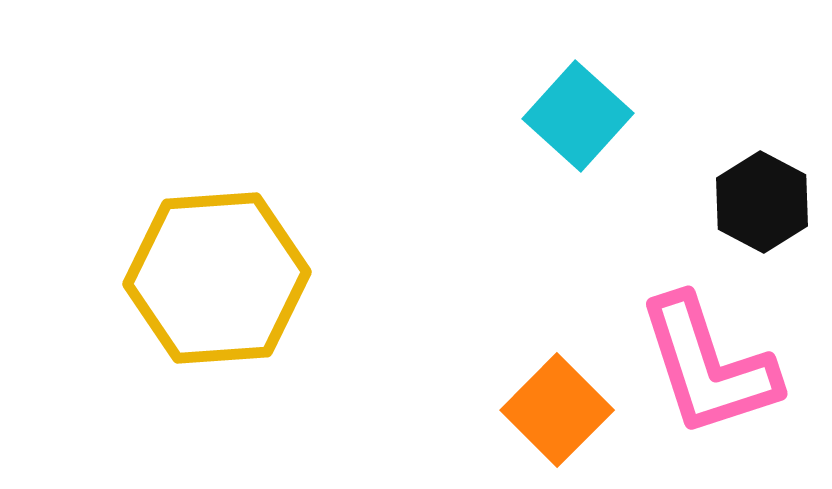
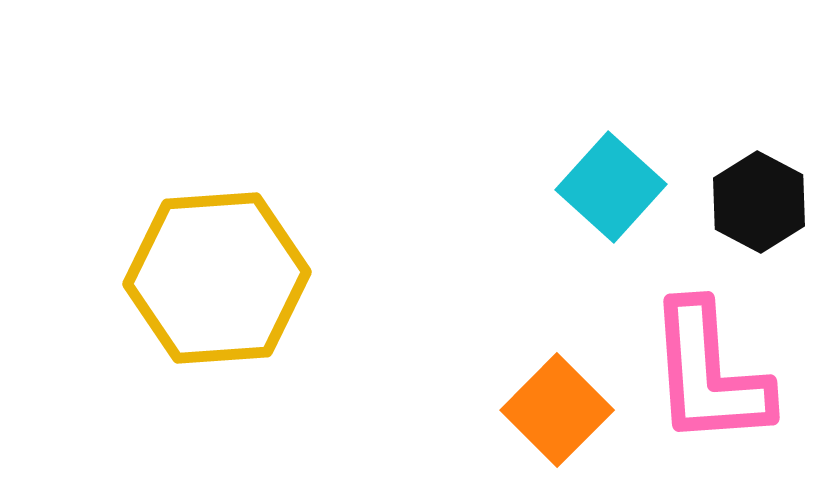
cyan square: moved 33 px right, 71 px down
black hexagon: moved 3 px left
pink L-shape: moved 1 px right, 8 px down; rotated 14 degrees clockwise
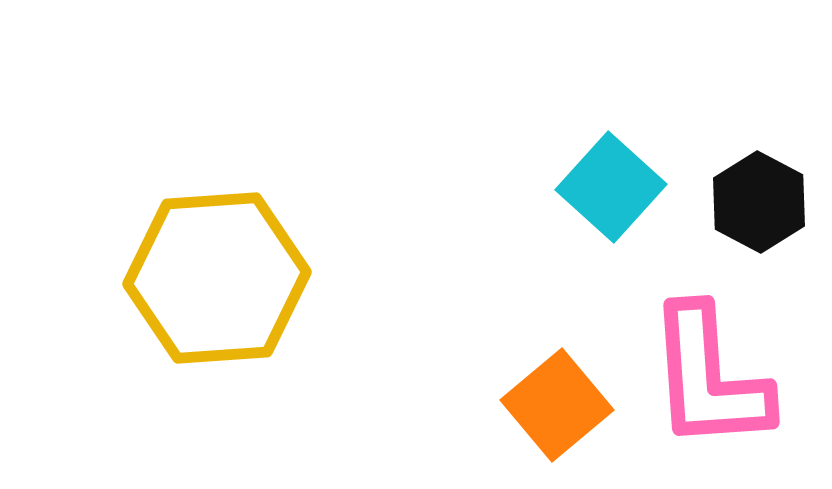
pink L-shape: moved 4 px down
orange square: moved 5 px up; rotated 5 degrees clockwise
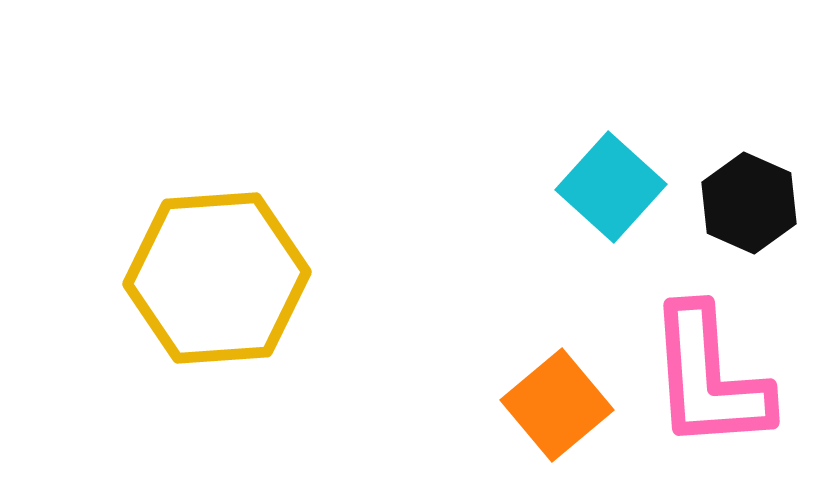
black hexagon: moved 10 px left, 1 px down; rotated 4 degrees counterclockwise
